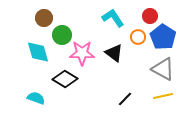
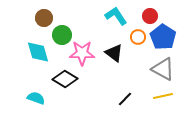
cyan L-shape: moved 3 px right, 2 px up
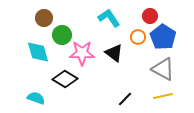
cyan L-shape: moved 7 px left, 2 px down
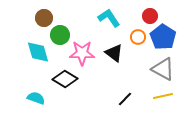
green circle: moved 2 px left
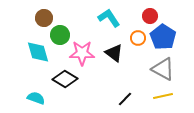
orange circle: moved 1 px down
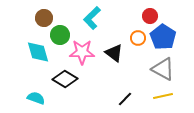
cyan L-shape: moved 17 px left; rotated 100 degrees counterclockwise
pink star: moved 1 px up
